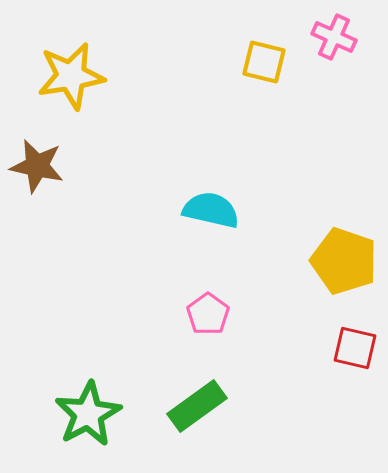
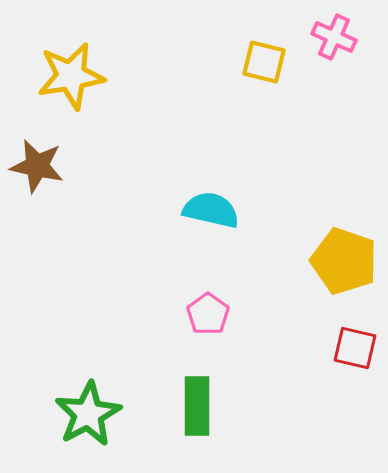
green rectangle: rotated 54 degrees counterclockwise
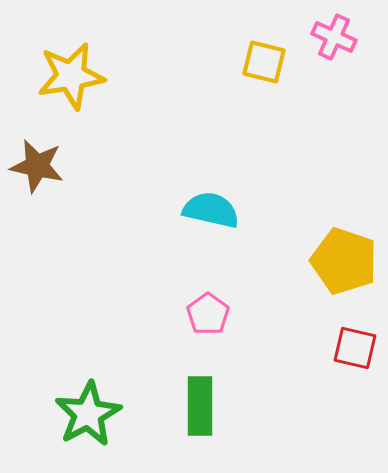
green rectangle: moved 3 px right
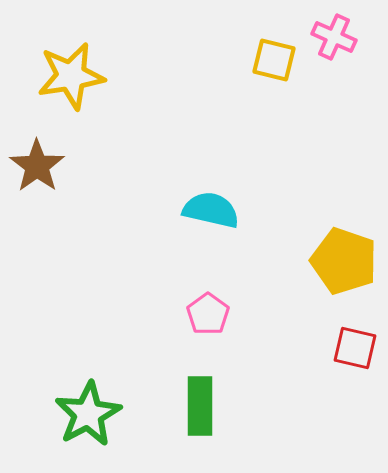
yellow square: moved 10 px right, 2 px up
brown star: rotated 24 degrees clockwise
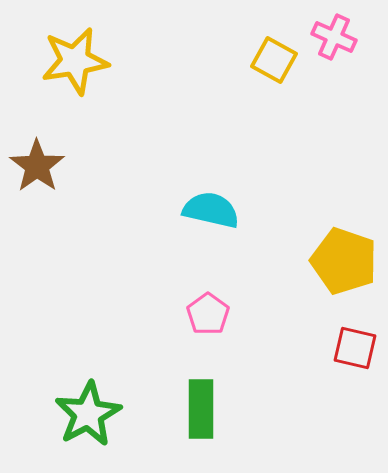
yellow square: rotated 15 degrees clockwise
yellow star: moved 4 px right, 15 px up
green rectangle: moved 1 px right, 3 px down
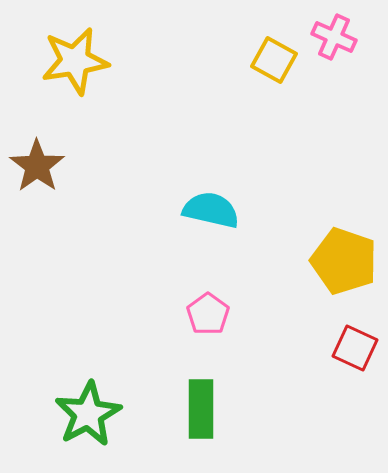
red square: rotated 12 degrees clockwise
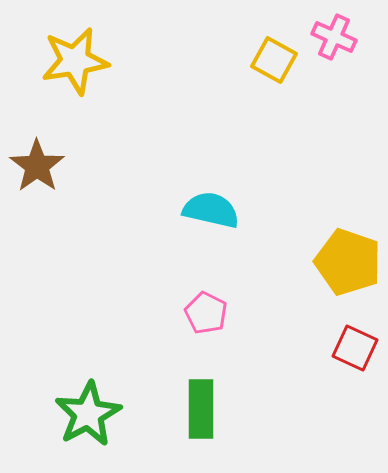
yellow pentagon: moved 4 px right, 1 px down
pink pentagon: moved 2 px left, 1 px up; rotated 9 degrees counterclockwise
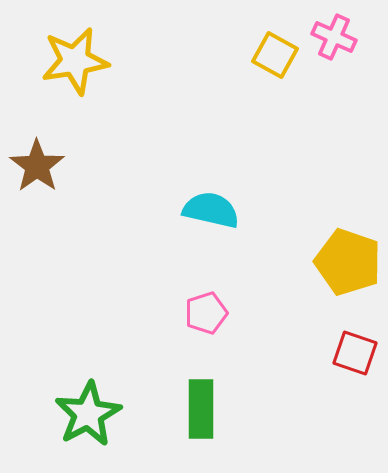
yellow square: moved 1 px right, 5 px up
pink pentagon: rotated 27 degrees clockwise
red square: moved 5 px down; rotated 6 degrees counterclockwise
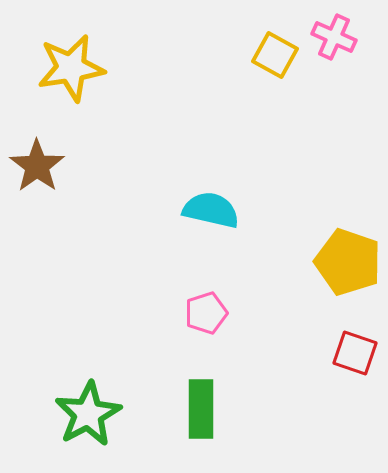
yellow star: moved 4 px left, 7 px down
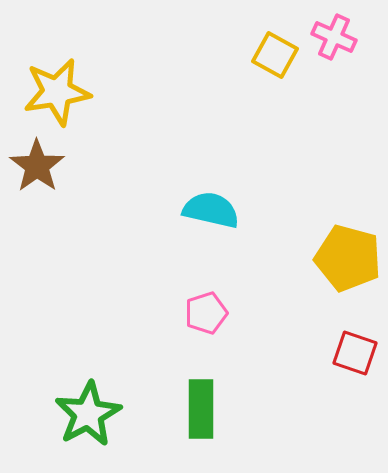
yellow star: moved 14 px left, 24 px down
yellow pentagon: moved 4 px up; rotated 4 degrees counterclockwise
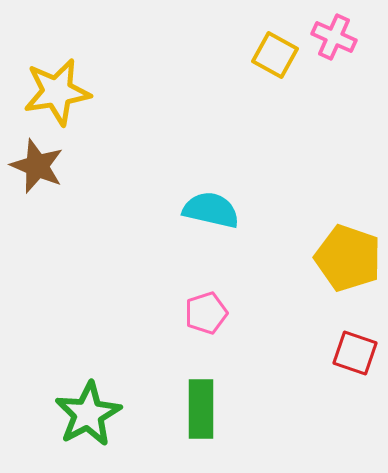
brown star: rotated 14 degrees counterclockwise
yellow pentagon: rotated 4 degrees clockwise
